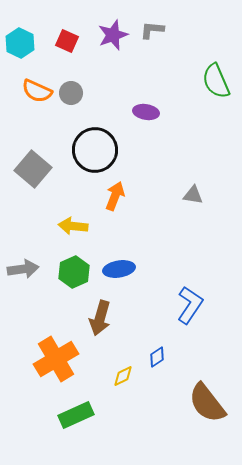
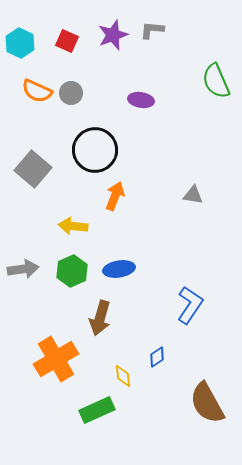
purple ellipse: moved 5 px left, 12 px up
green hexagon: moved 2 px left, 1 px up
yellow diamond: rotated 70 degrees counterclockwise
brown semicircle: rotated 9 degrees clockwise
green rectangle: moved 21 px right, 5 px up
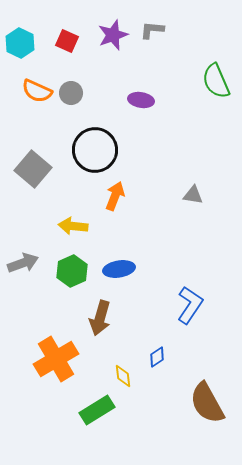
gray arrow: moved 6 px up; rotated 12 degrees counterclockwise
green rectangle: rotated 8 degrees counterclockwise
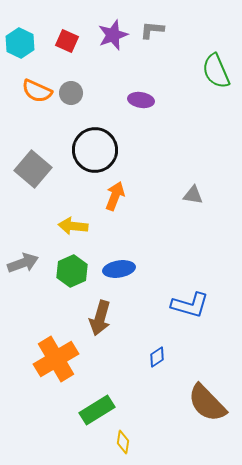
green semicircle: moved 10 px up
blue L-shape: rotated 72 degrees clockwise
yellow diamond: moved 66 px down; rotated 15 degrees clockwise
brown semicircle: rotated 15 degrees counterclockwise
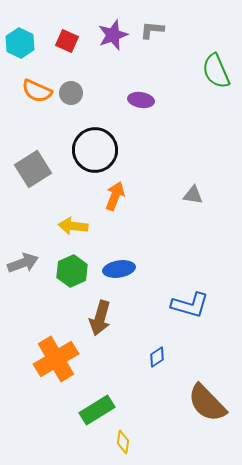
gray square: rotated 18 degrees clockwise
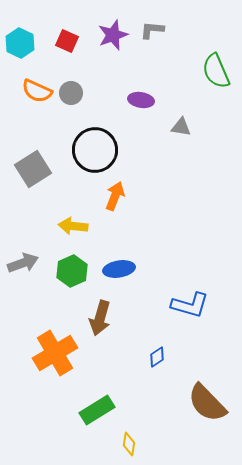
gray triangle: moved 12 px left, 68 px up
orange cross: moved 1 px left, 6 px up
yellow diamond: moved 6 px right, 2 px down
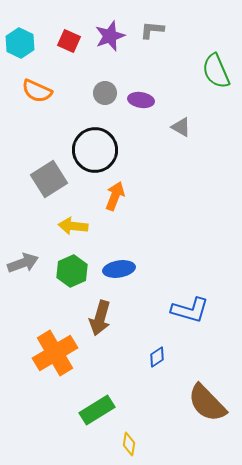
purple star: moved 3 px left, 1 px down
red square: moved 2 px right
gray circle: moved 34 px right
gray triangle: rotated 20 degrees clockwise
gray square: moved 16 px right, 10 px down
blue L-shape: moved 5 px down
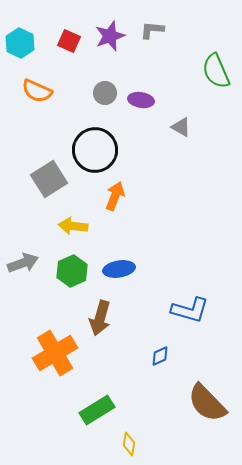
blue diamond: moved 3 px right, 1 px up; rotated 10 degrees clockwise
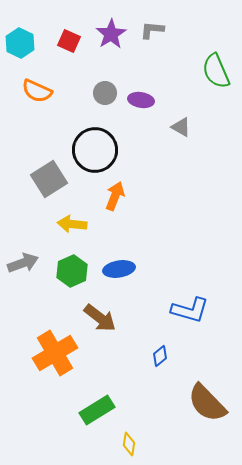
purple star: moved 1 px right, 2 px up; rotated 12 degrees counterclockwise
yellow arrow: moved 1 px left, 2 px up
brown arrow: rotated 68 degrees counterclockwise
blue diamond: rotated 15 degrees counterclockwise
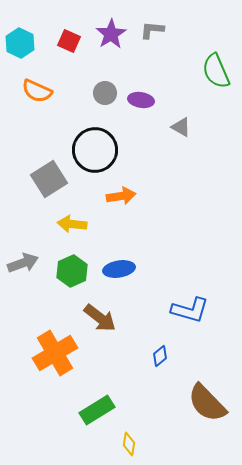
orange arrow: moved 6 px right; rotated 60 degrees clockwise
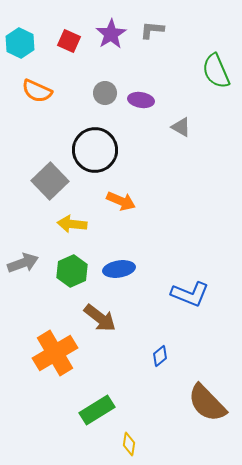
gray square: moved 1 px right, 2 px down; rotated 12 degrees counterclockwise
orange arrow: moved 5 px down; rotated 32 degrees clockwise
blue L-shape: moved 16 px up; rotated 6 degrees clockwise
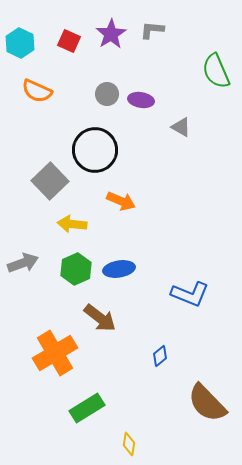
gray circle: moved 2 px right, 1 px down
green hexagon: moved 4 px right, 2 px up
green rectangle: moved 10 px left, 2 px up
